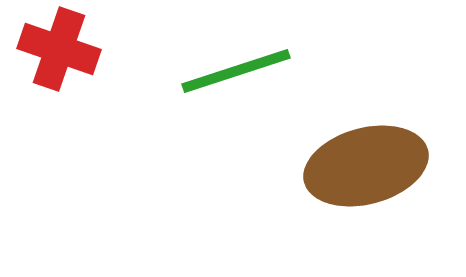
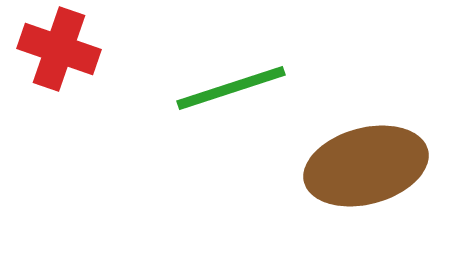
green line: moved 5 px left, 17 px down
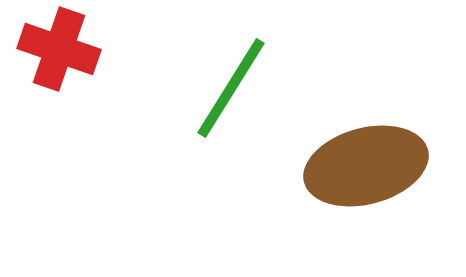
green line: rotated 40 degrees counterclockwise
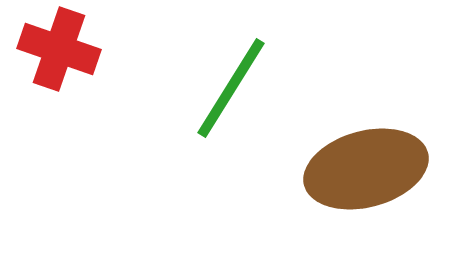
brown ellipse: moved 3 px down
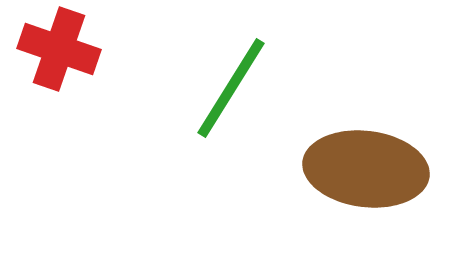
brown ellipse: rotated 22 degrees clockwise
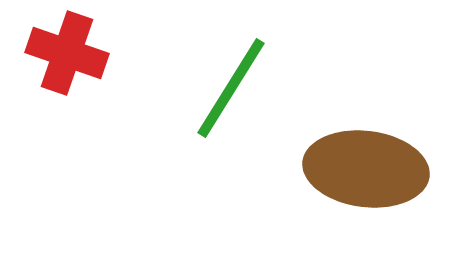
red cross: moved 8 px right, 4 px down
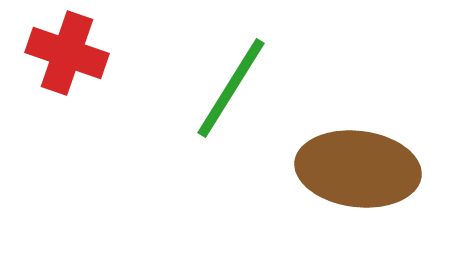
brown ellipse: moved 8 px left
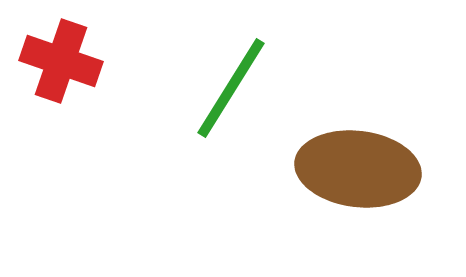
red cross: moved 6 px left, 8 px down
